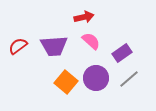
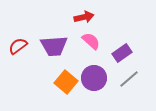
purple circle: moved 2 px left
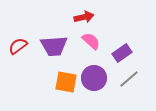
orange square: rotated 30 degrees counterclockwise
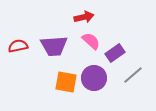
red semicircle: rotated 24 degrees clockwise
purple rectangle: moved 7 px left
gray line: moved 4 px right, 4 px up
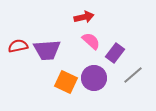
purple trapezoid: moved 7 px left, 4 px down
purple rectangle: rotated 18 degrees counterclockwise
orange square: rotated 15 degrees clockwise
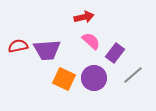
orange square: moved 2 px left, 3 px up
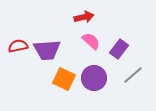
purple rectangle: moved 4 px right, 4 px up
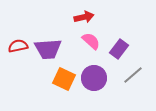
purple trapezoid: moved 1 px right, 1 px up
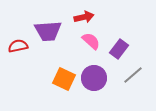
purple trapezoid: moved 18 px up
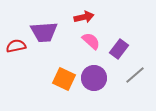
purple trapezoid: moved 4 px left, 1 px down
red semicircle: moved 2 px left
gray line: moved 2 px right
